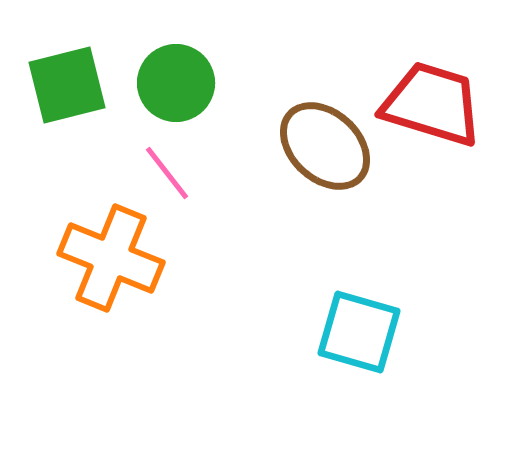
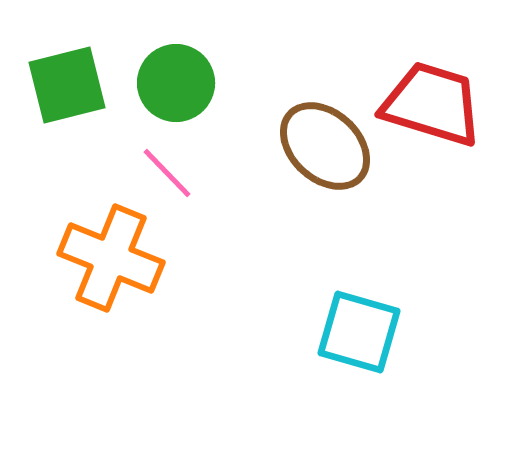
pink line: rotated 6 degrees counterclockwise
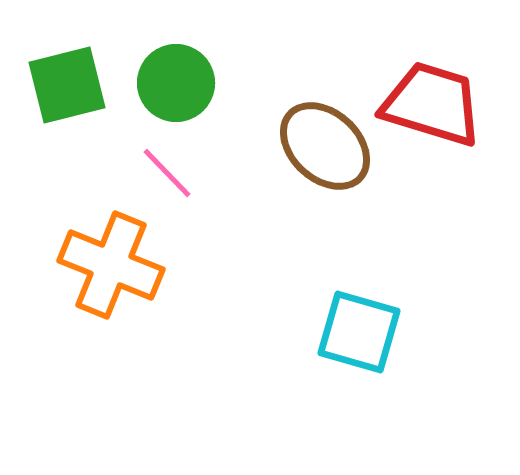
orange cross: moved 7 px down
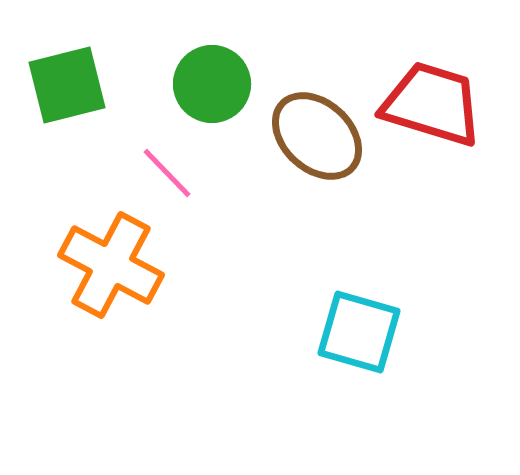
green circle: moved 36 px right, 1 px down
brown ellipse: moved 8 px left, 10 px up
orange cross: rotated 6 degrees clockwise
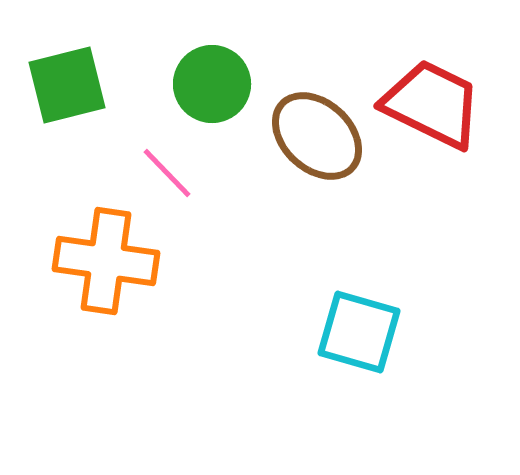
red trapezoid: rotated 9 degrees clockwise
orange cross: moved 5 px left, 4 px up; rotated 20 degrees counterclockwise
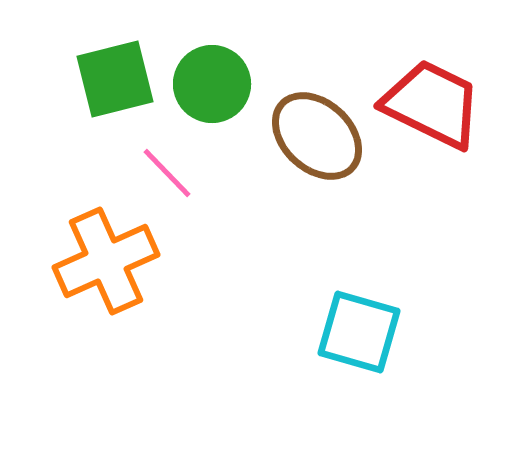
green square: moved 48 px right, 6 px up
orange cross: rotated 32 degrees counterclockwise
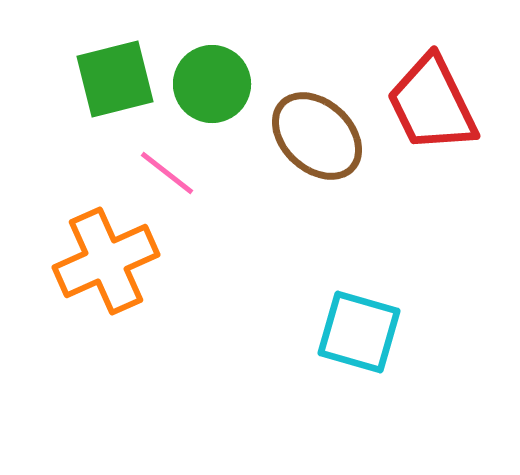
red trapezoid: rotated 142 degrees counterclockwise
pink line: rotated 8 degrees counterclockwise
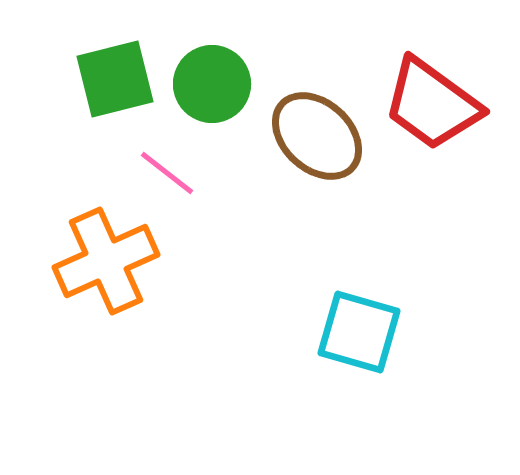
red trapezoid: rotated 28 degrees counterclockwise
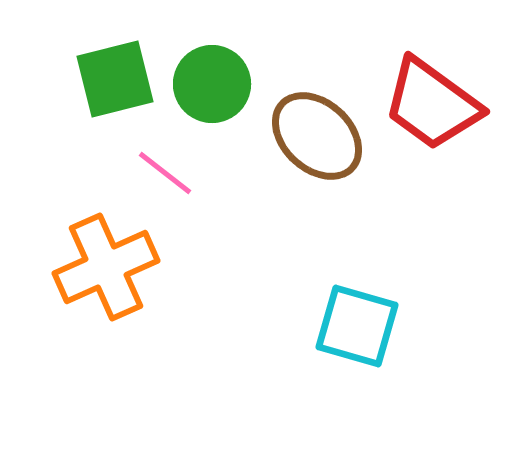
pink line: moved 2 px left
orange cross: moved 6 px down
cyan square: moved 2 px left, 6 px up
